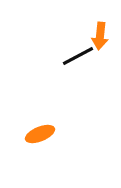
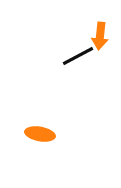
orange ellipse: rotated 32 degrees clockwise
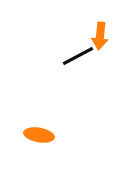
orange ellipse: moved 1 px left, 1 px down
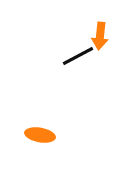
orange ellipse: moved 1 px right
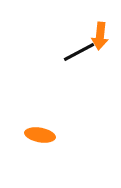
black line: moved 1 px right, 4 px up
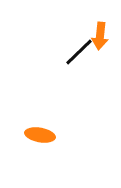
black line: rotated 16 degrees counterclockwise
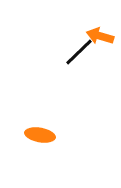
orange arrow: rotated 100 degrees clockwise
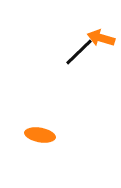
orange arrow: moved 1 px right, 2 px down
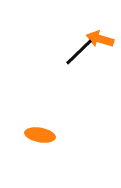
orange arrow: moved 1 px left, 1 px down
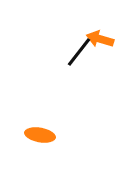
black line: rotated 8 degrees counterclockwise
